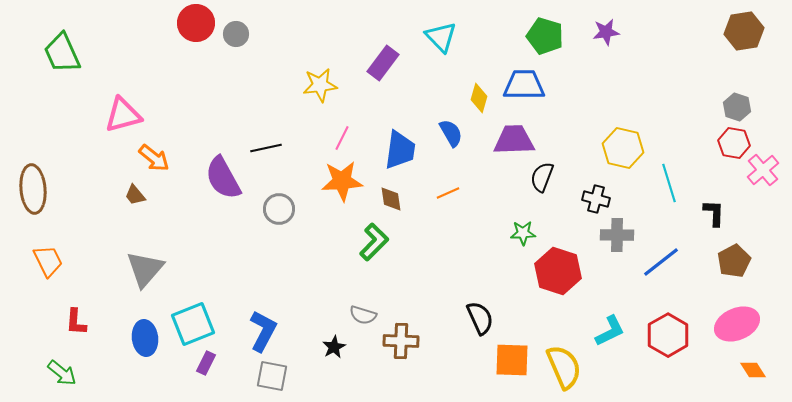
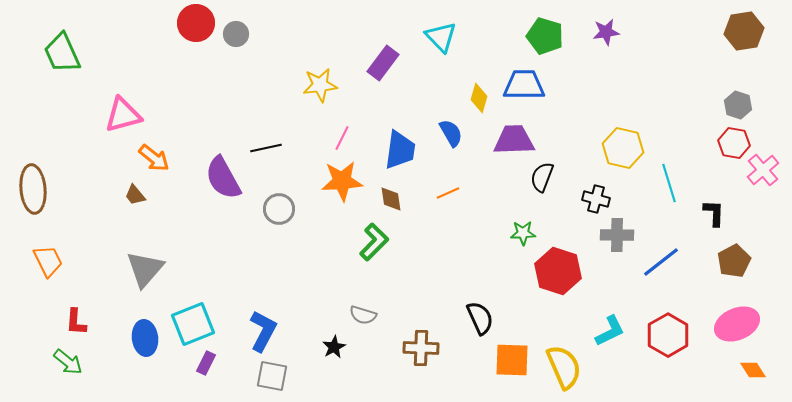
gray hexagon at (737, 107): moved 1 px right, 2 px up
brown cross at (401, 341): moved 20 px right, 7 px down
green arrow at (62, 373): moved 6 px right, 11 px up
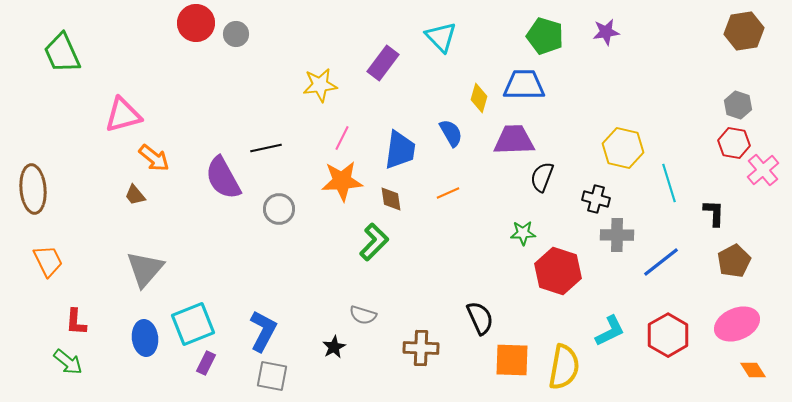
yellow semicircle at (564, 367): rotated 33 degrees clockwise
